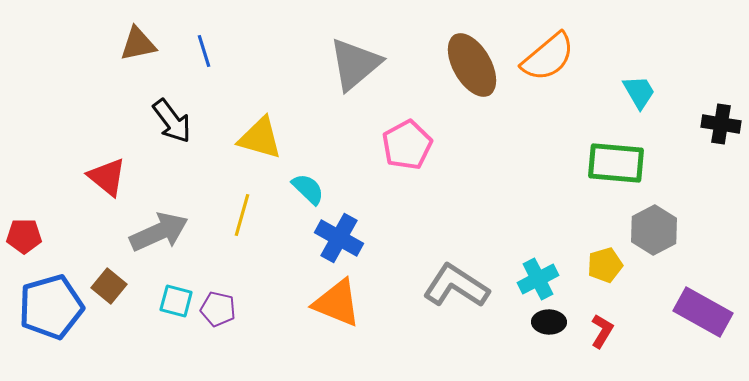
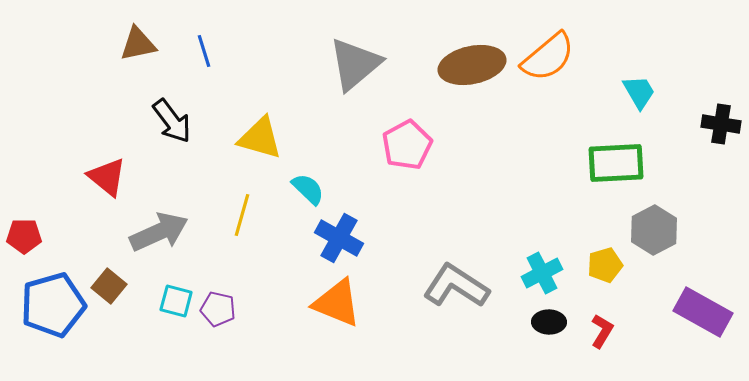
brown ellipse: rotated 72 degrees counterclockwise
green rectangle: rotated 8 degrees counterclockwise
cyan cross: moved 4 px right, 6 px up
blue pentagon: moved 2 px right, 2 px up
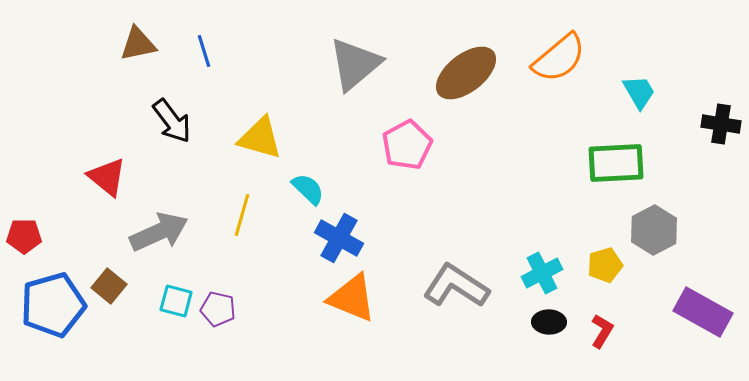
orange semicircle: moved 11 px right, 1 px down
brown ellipse: moved 6 px left, 8 px down; rotated 26 degrees counterclockwise
orange triangle: moved 15 px right, 5 px up
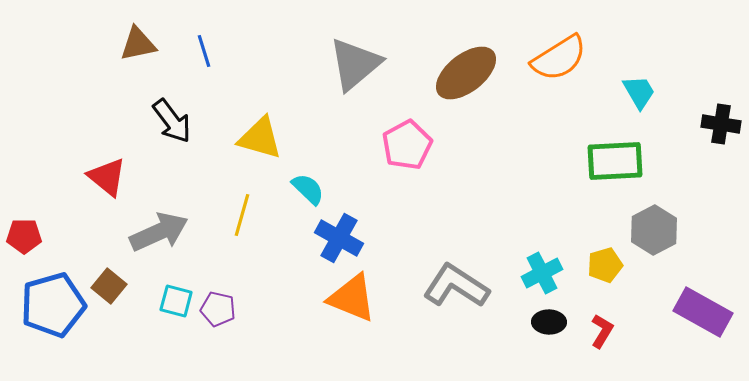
orange semicircle: rotated 8 degrees clockwise
green rectangle: moved 1 px left, 2 px up
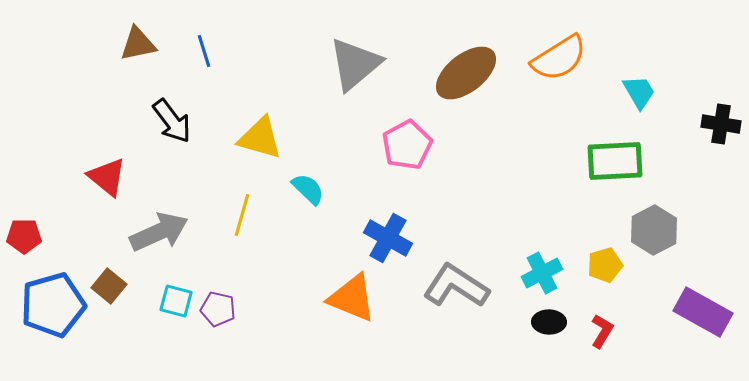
blue cross: moved 49 px right
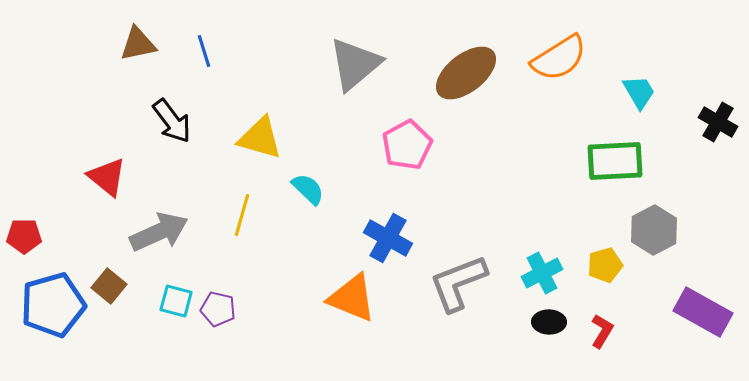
black cross: moved 3 px left, 2 px up; rotated 21 degrees clockwise
gray L-shape: moved 2 px right, 3 px up; rotated 54 degrees counterclockwise
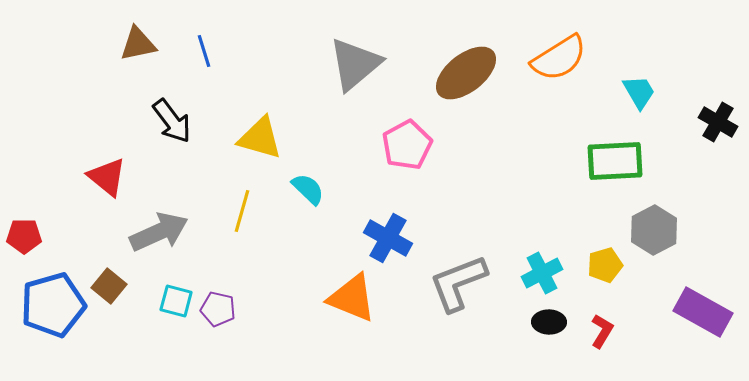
yellow line: moved 4 px up
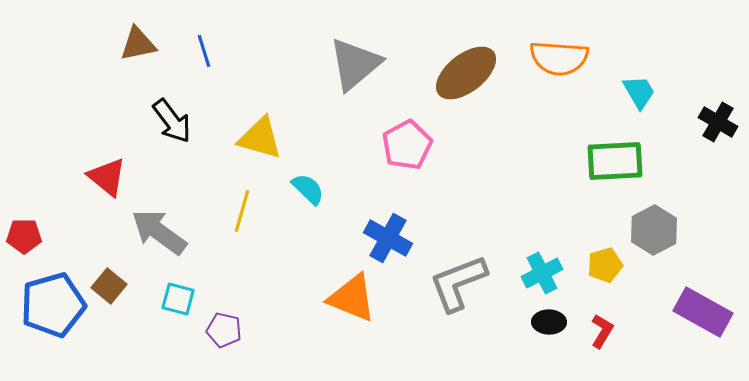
orange semicircle: rotated 36 degrees clockwise
gray arrow: rotated 120 degrees counterclockwise
cyan square: moved 2 px right, 2 px up
purple pentagon: moved 6 px right, 21 px down
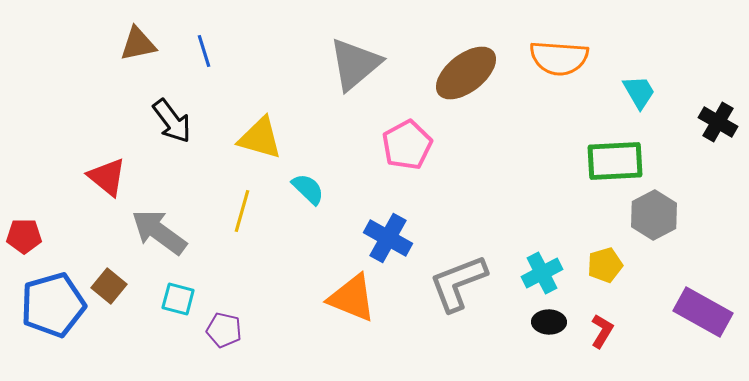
gray hexagon: moved 15 px up
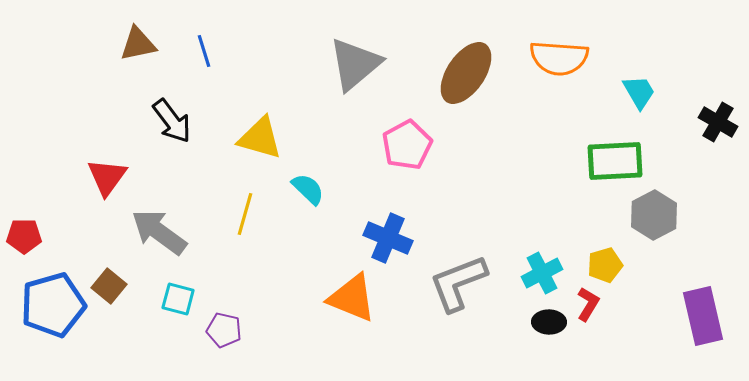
brown ellipse: rotated 18 degrees counterclockwise
red triangle: rotated 27 degrees clockwise
yellow line: moved 3 px right, 3 px down
blue cross: rotated 6 degrees counterclockwise
purple rectangle: moved 4 px down; rotated 48 degrees clockwise
red L-shape: moved 14 px left, 27 px up
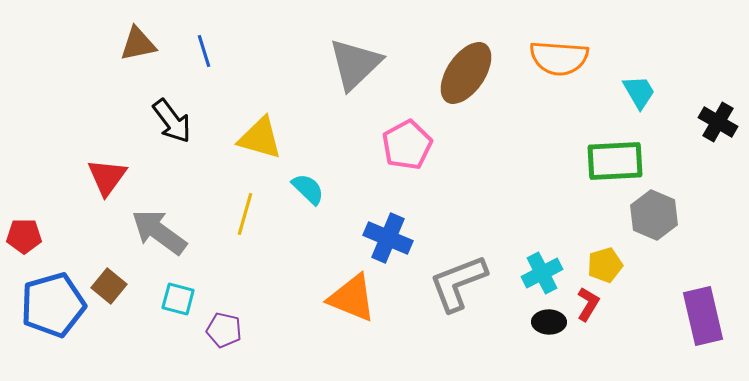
gray triangle: rotated 4 degrees counterclockwise
gray hexagon: rotated 9 degrees counterclockwise
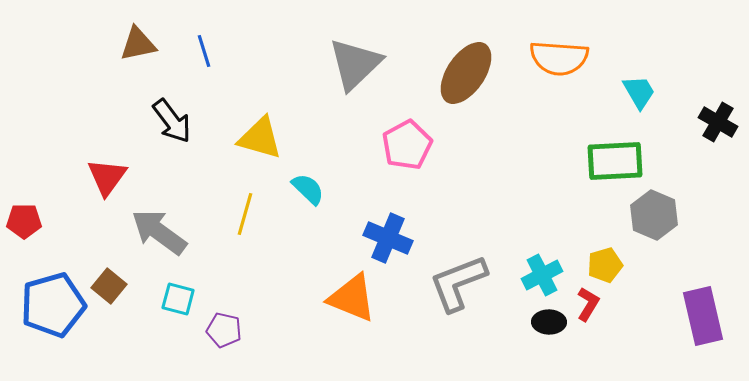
red pentagon: moved 15 px up
cyan cross: moved 2 px down
